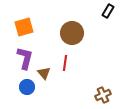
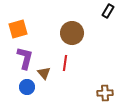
orange square: moved 6 px left, 2 px down
brown cross: moved 2 px right, 2 px up; rotated 21 degrees clockwise
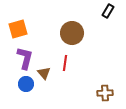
blue circle: moved 1 px left, 3 px up
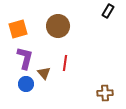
brown circle: moved 14 px left, 7 px up
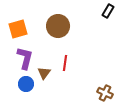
brown triangle: rotated 16 degrees clockwise
brown cross: rotated 28 degrees clockwise
